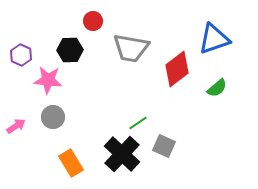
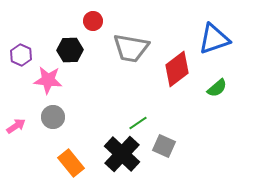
orange rectangle: rotated 8 degrees counterclockwise
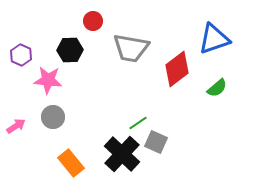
gray square: moved 8 px left, 4 px up
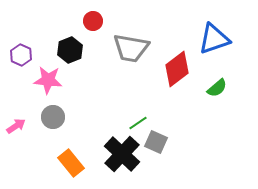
black hexagon: rotated 20 degrees counterclockwise
